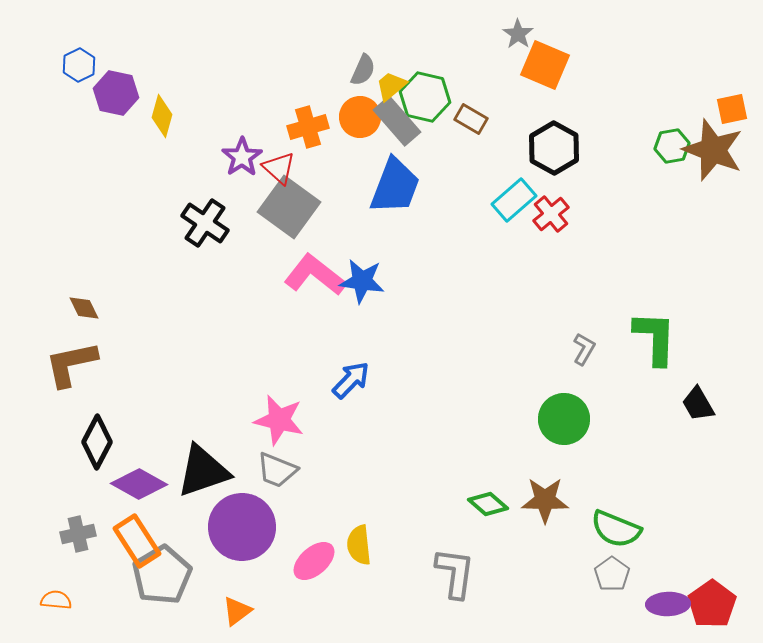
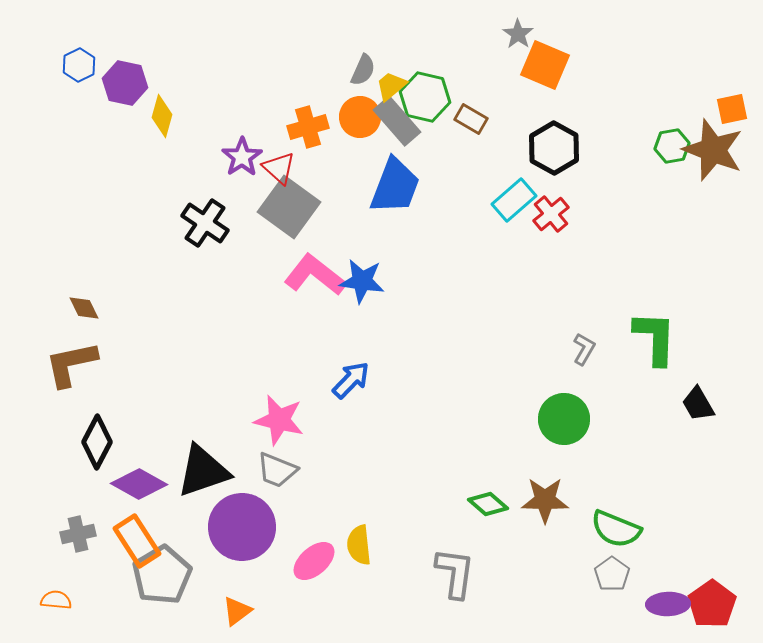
purple hexagon at (116, 93): moved 9 px right, 10 px up
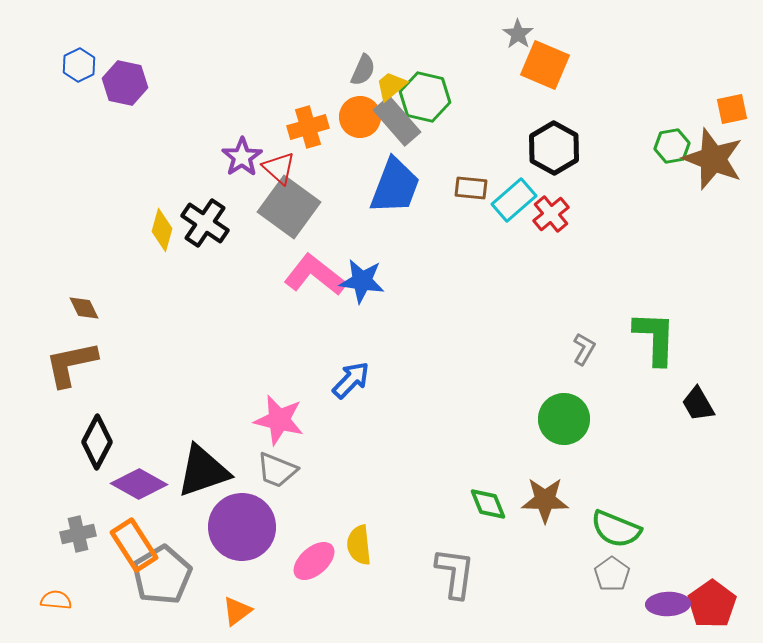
yellow diamond at (162, 116): moved 114 px down
brown rectangle at (471, 119): moved 69 px down; rotated 24 degrees counterclockwise
brown star at (713, 150): moved 9 px down
green diamond at (488, 504): rotated 27 degrees clockwise
orange rectangle at (137, 541): moved 3 px left, 4 px down
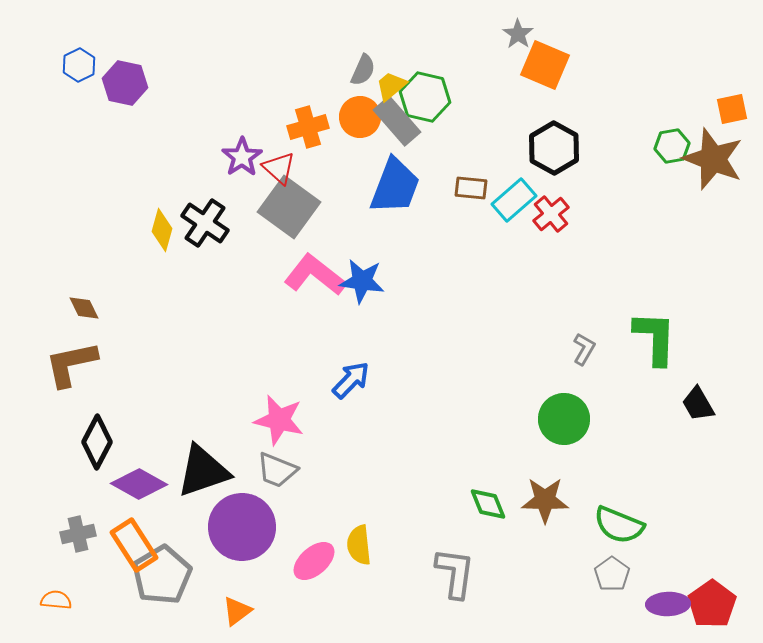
green semicircle at (616, 529): moved 3 px right, 4 px up
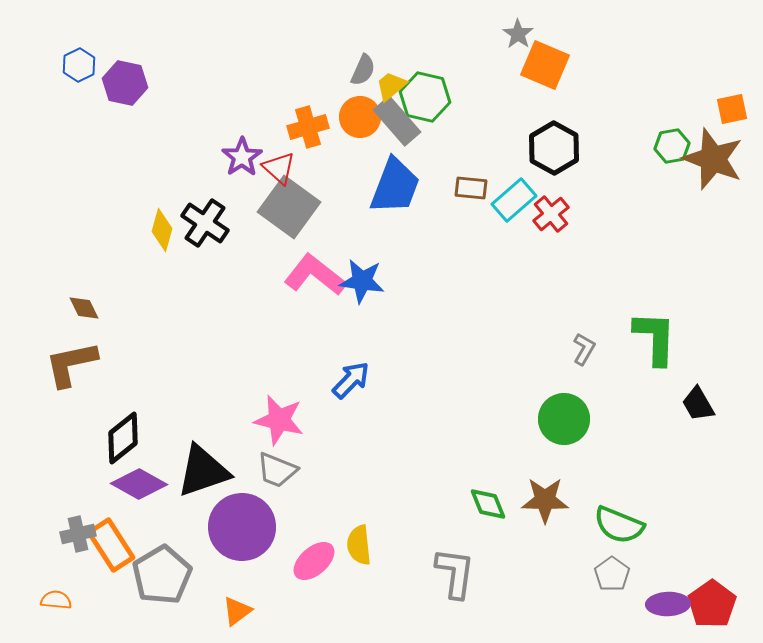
black diamond at (97, 442): moved 26 px right, 4 px up; rotated 24 degrees clockwise
orange rectangle at (134, 545): moved 23 px left
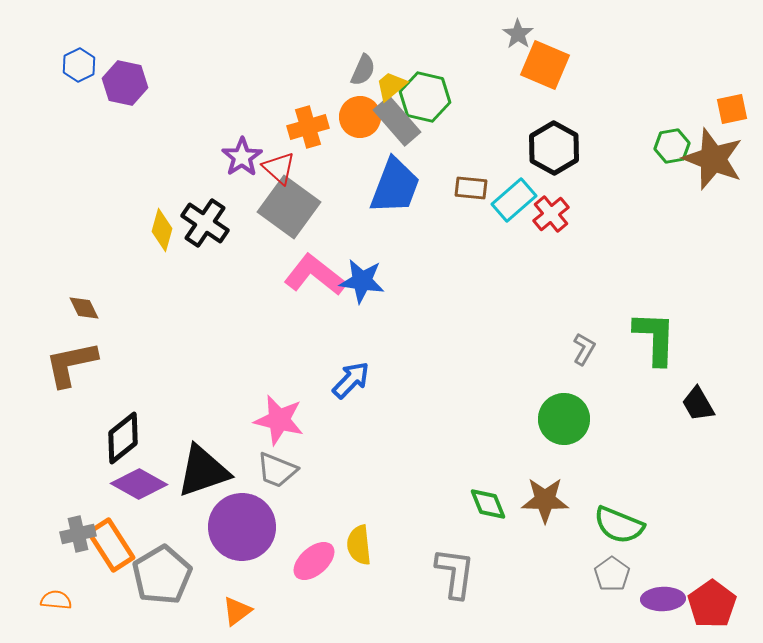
purple ellipse at (668, 604): moved 5 px left, 5 px up
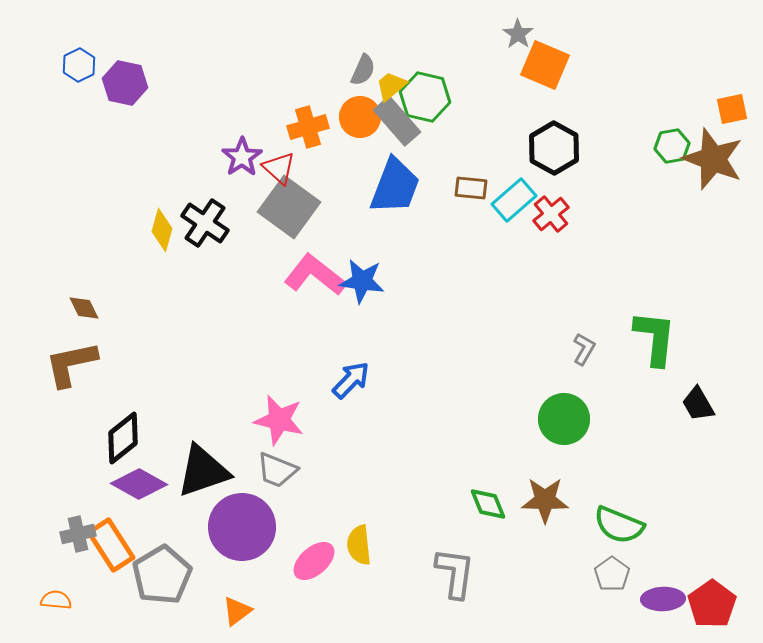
green L-shape at (655, 338): rotated 4 degrees clockwise
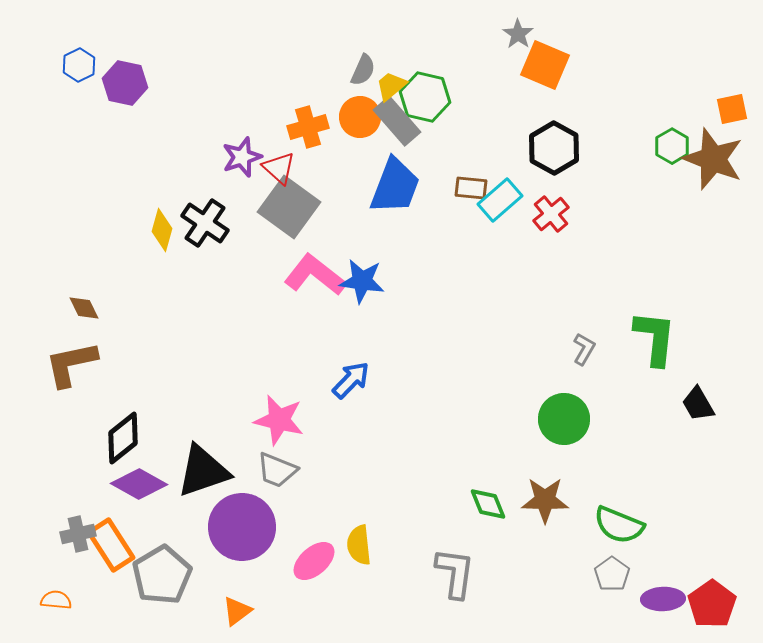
green hexagon at (672, 146): rotated 20 degrees counterclockwise
purple star at (242, 157): rotated 15 degrees clockwise
cyan rectangle at (514, 200): moved 14 px left
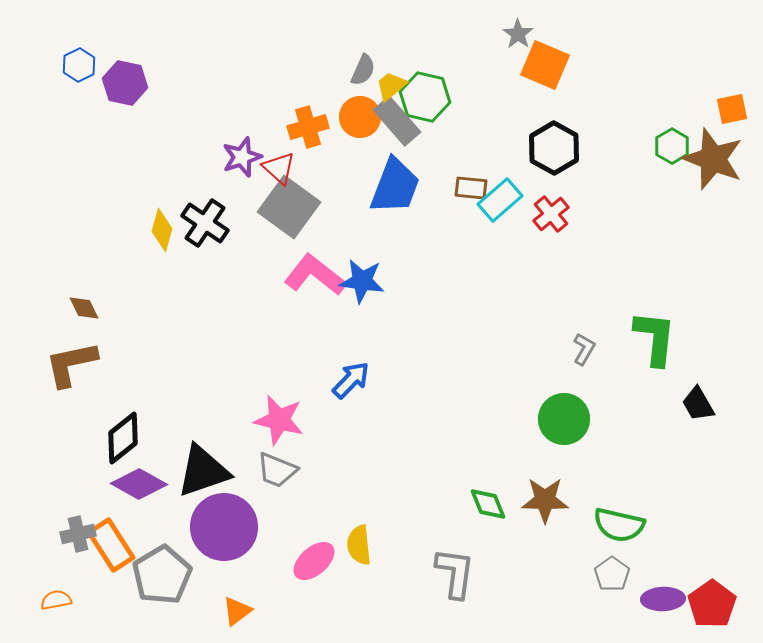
green semicircle at (619, 525): rotated 9 degrees counterclockwise
purple circle at (242, 527): moved 18 px left
orange semicircle at (56, 600): rotated 16 degrees counterclockwise
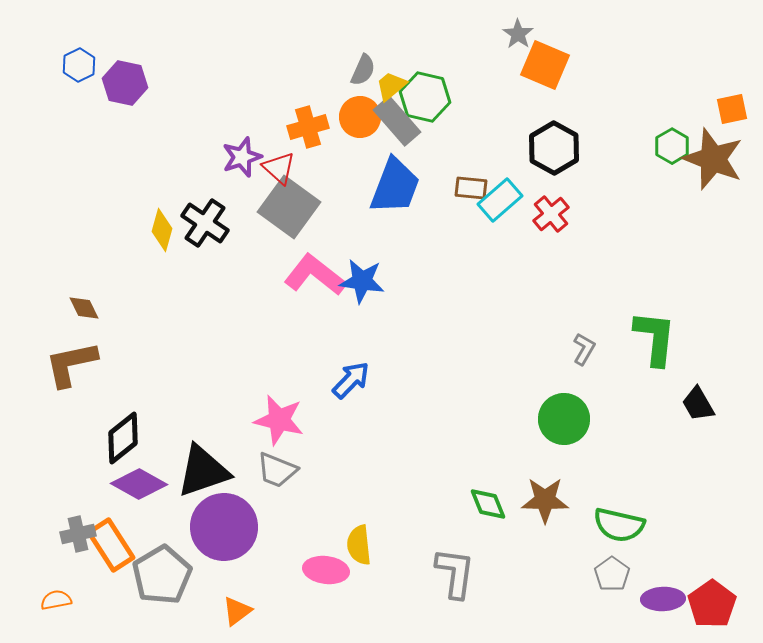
pink ellipse at (314, 561): moved 12 px right, 9 px down; rotated 48 degrees clockwise
